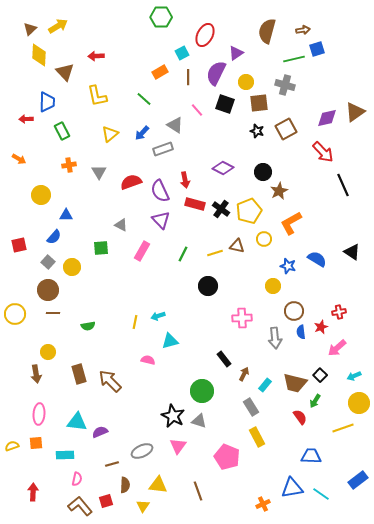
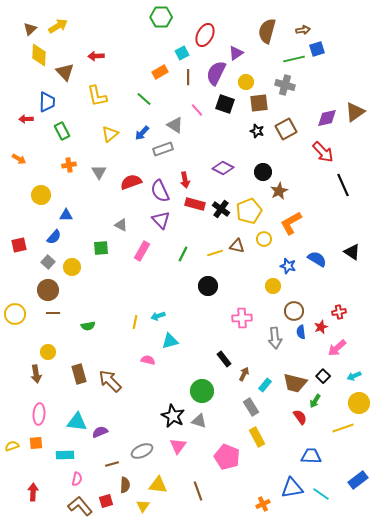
black square at (320, 375): moved 3 px right, 1 px down
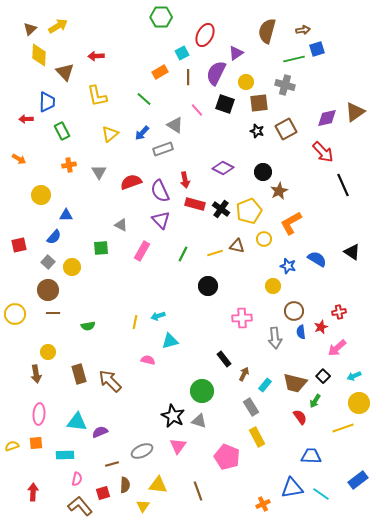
red square at (106, 501): moved 3 px left, 8 px up
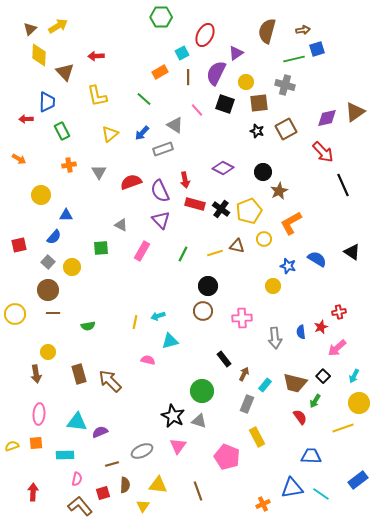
brown circle at (294, 311): moved 91 px left
cyan arrow at (354, 376): rotated 40 degrees counterclockwise
gray rectangle at (251, 407): moved 4 px left, 3 px up; rotated 54 degrees clockwise
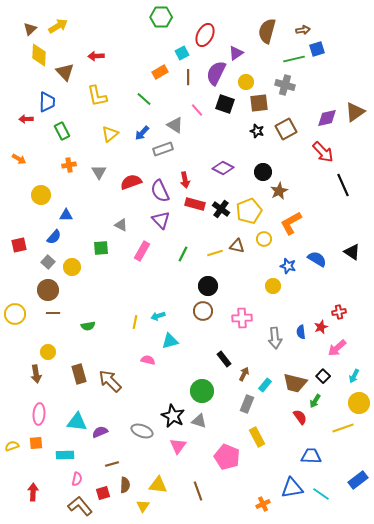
gray ellipse at (142, 451): moved 20 px up; rotated 45 degrees clockwise
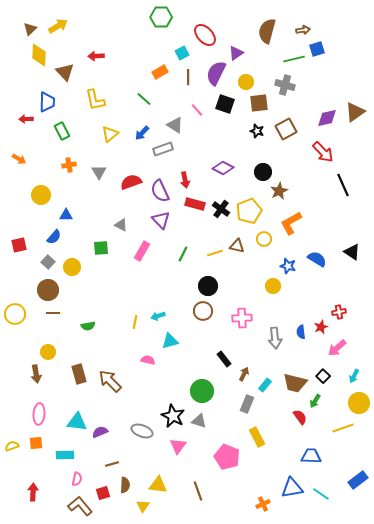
red ellipse at (205, 35): rotated 70 degrees counterclockwise
yellow L-shape at (97, 96): moved 2 px left, 4 px down
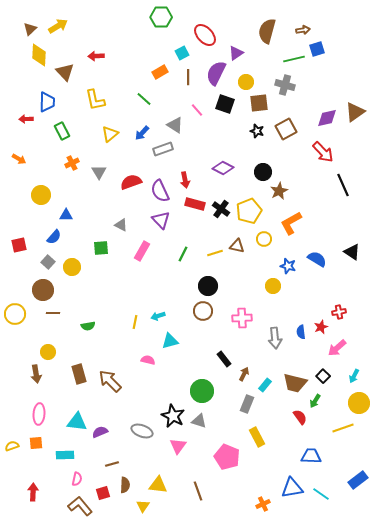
orange cross at (69, 165): moved 3 px right, 2 px up; rotated 16 degrees counterclockwise
brown circle at (48, 290): moved 5 px left
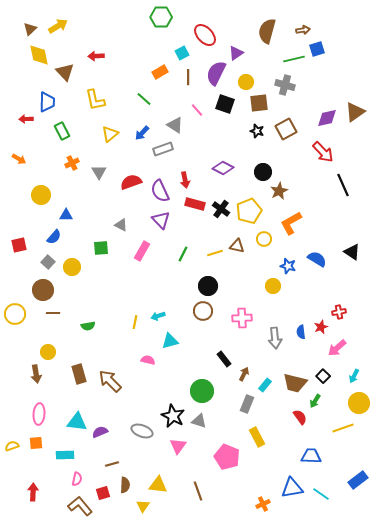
yellow diamond at (39, 55): rotated 15 degrees counterclockwise
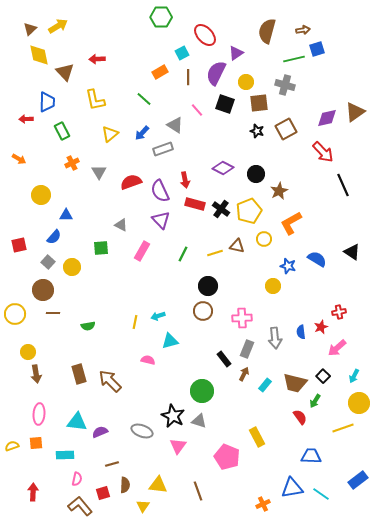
red arrow at (96, 56): moved 1 px right, 3 px down
black circle at (263, 172): moved 7 px left, 2 px down
yellow circle at (48, 352): moved 20 px left
gray rectangle at (247, 404): moved 55 px up
